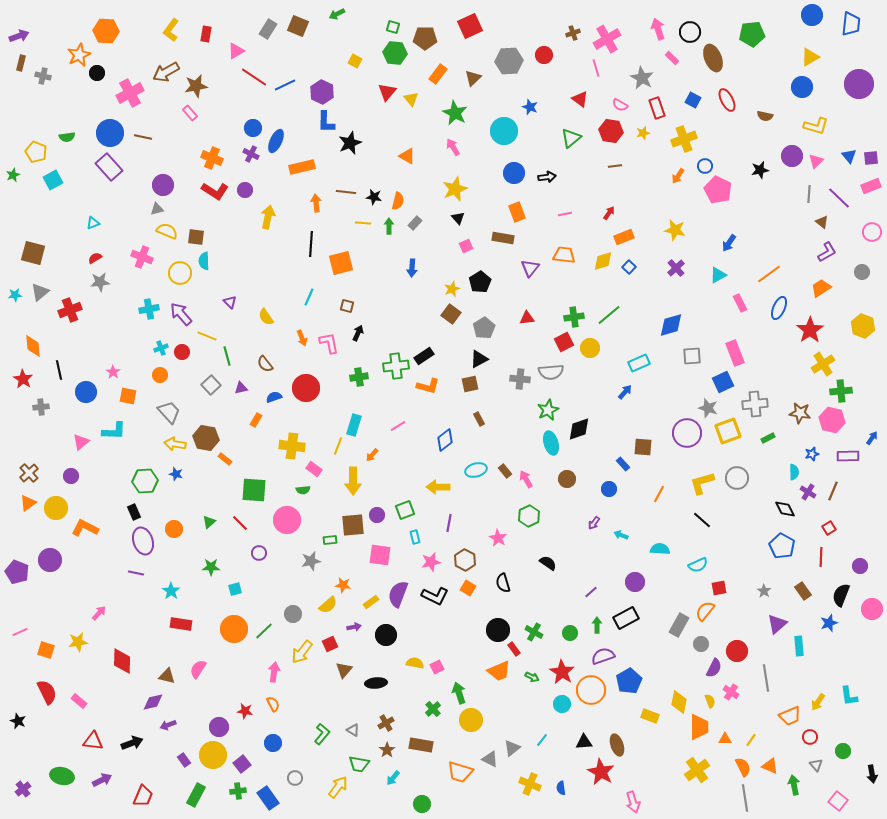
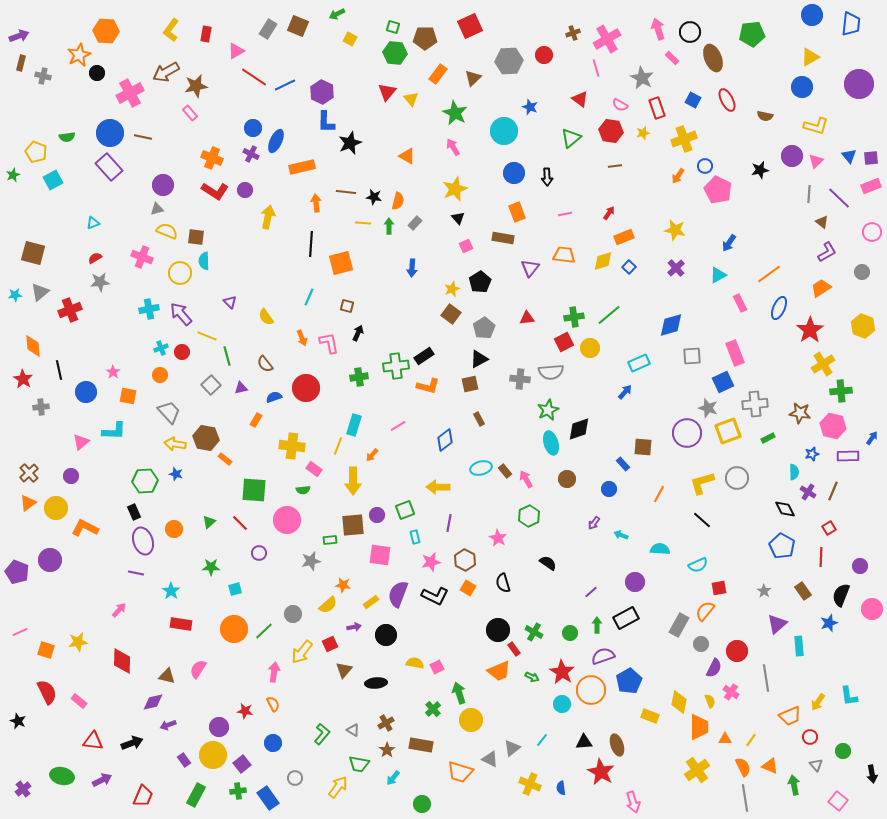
yellow square at (355, 61): moved 5 px left, 22 px up
black arrow at (547, 177): rotated 96 degrees clockwise
pink hexagon at (832, 420): moved 1 px right, 6 px down
cyan ellipse at (476, 470): moved 5 px right, 2 px up
pink arrow at (99, 613): moved 20 px right, 3 px up
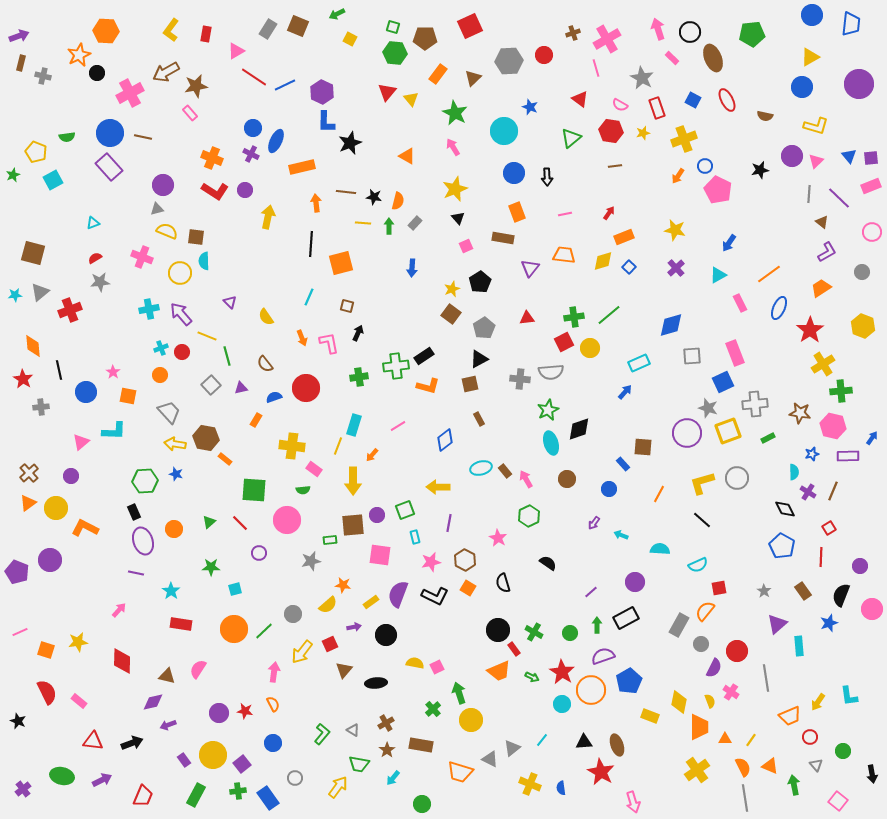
purple circle at (219, 727): moved 14 px up
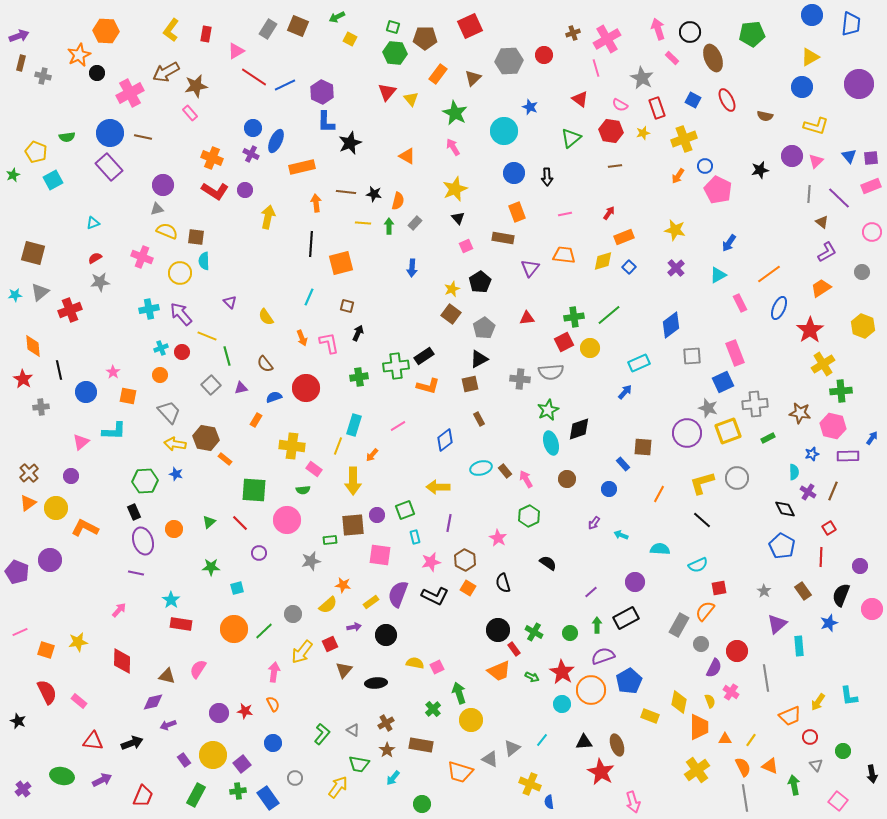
green arrow at (337, 14): moved 3 px down
black star at (374, 197): moved 3 px up
blue diamond at (671, 325): rotated 20 degrees counterclockwise
cyan square at (235, 589): moved 2 px right, 1 px up
cyan star at (171, 591): moved 9 px down
blue semicircle at (561, 788): moved 12 px left, 14 px down
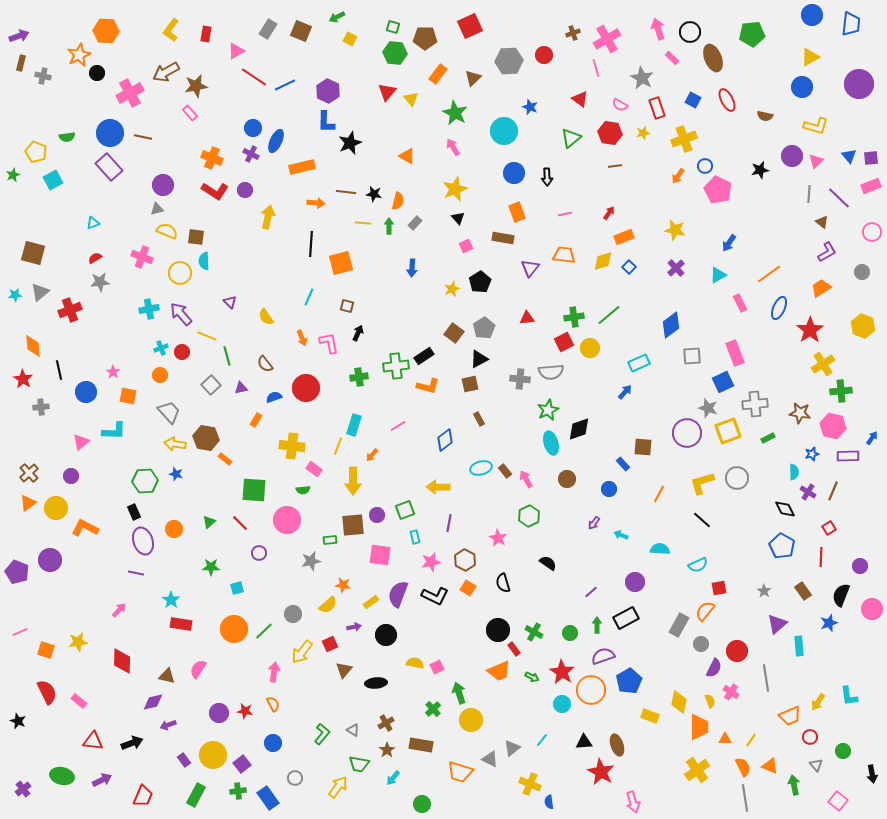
brown square at (298, 26): moved 3 px right, 5 px down
purple hexagon at (322, 92): moved 6 px right, 1 px up
red hexagon at (611, 131): moved 1 px left, 2 px down
orange arrow at (316, 203): rotated 102 degrees clockwise
brown square at (451, 314): moved 3 px right, 19 px down
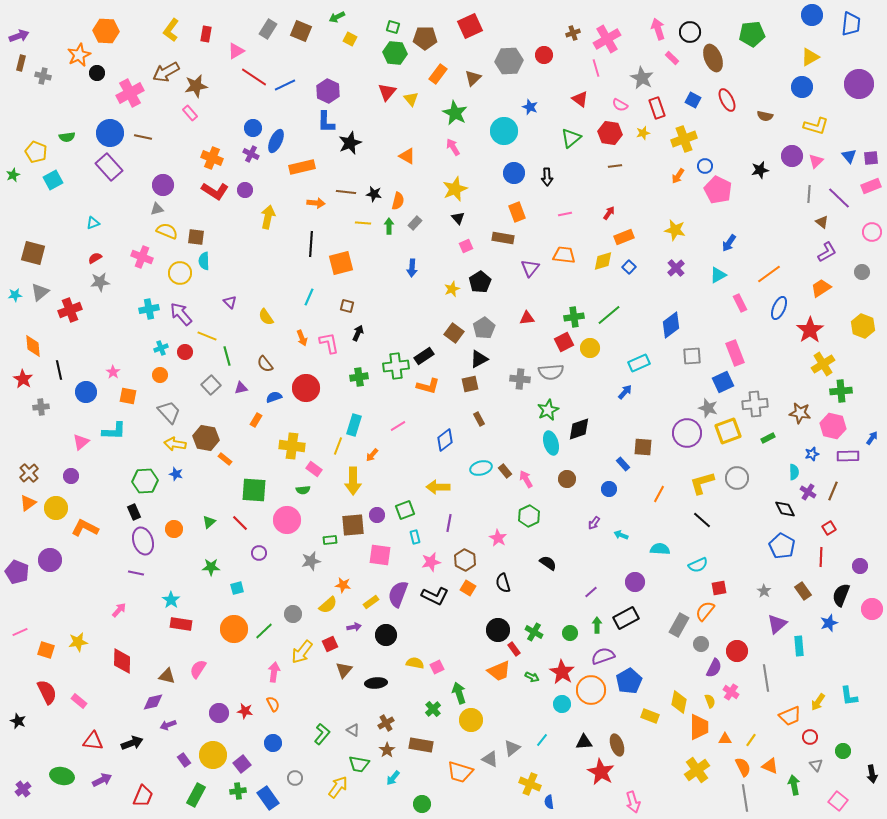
red circle at (182, 352): moved 3 px right
